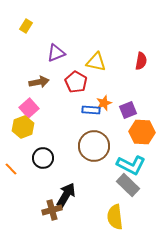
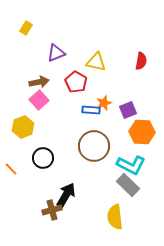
yellow rectangle: moved 2 px down
pink square: moved 10 px right, 8 px up
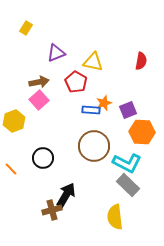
yellow triangle: moved 3 px left
yellow hexagon: moved 9 px left, 6 px up
cyan L-shape: moved 4 px left, 2 px up
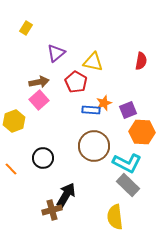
purple triangle: rotated 18 degrees counterclockwise
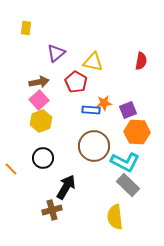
yellow rectangle: rotated 24 degrees counterclockwise
orange star: rotated 14 degrees clockwise
yellow hexagon: moved 27 px right
orange hexagon: moved 5 px left
cyan L-shape: moved 2 px left, 1 px up
black arrow: moved 8 px up
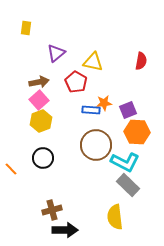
brown circle: moved 2 px right, 1 px up
black arrow: moved 1 px left, 43 px down; rotated 60 degrees clockwise
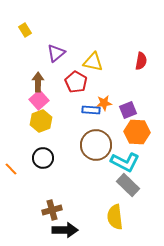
yellow rectangle: moved 1 px left, 2 px down; rotated 40 degrees counterclockwise
brown arrow: moved 1 px left; rotated 78 degrees counterclockwise
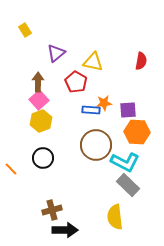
purple square: rotated 18 degrees clockwise
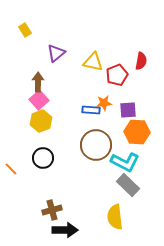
red pentagon: moved 41 px right, 7 px up; rotated 20 degrees clockwise
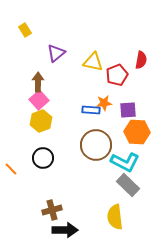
red semicircle: moved 1 px up
